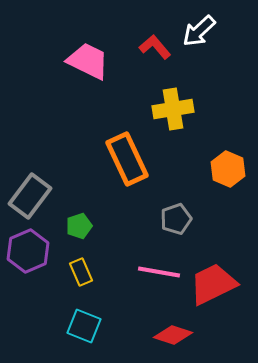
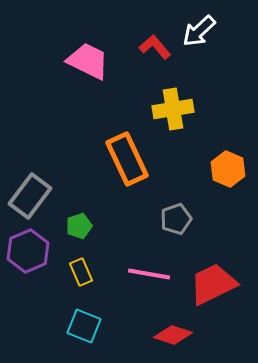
pink line: moved 10 px left, 2 px down
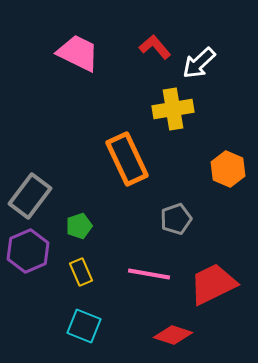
white arrow: moved 32 px down
pink trapezoid: moved 10 px left, 8 px up
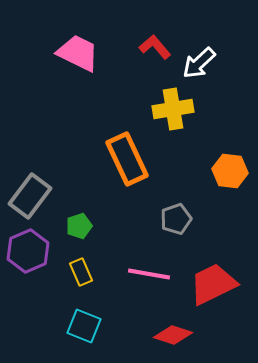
orange hexagon: moved 2 px right, 2 px down; rotated 16 degrees counterclockwise
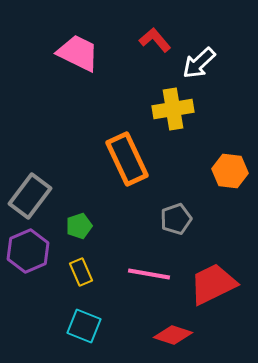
red L-shape: moved 7 px up
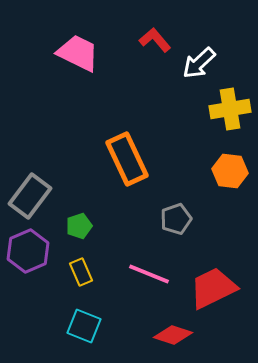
yellow cross: moved 57 px right
pink line: rotated 12 degrees clockwise
red trapezoid: moved 4 px down
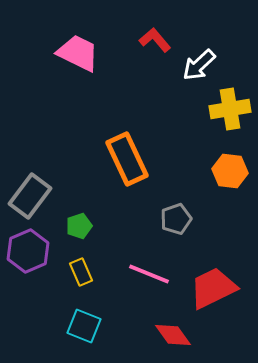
white arrow: moved 2 px down
red diamond: rotated 36 degrees clockwise
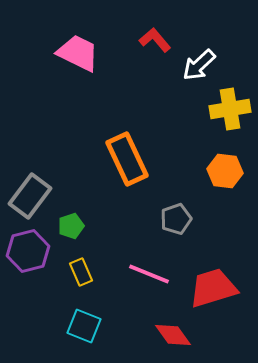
orange hexagon: moved 5 px left
green pentagon: moved 8 px left
purple hexagon: rotated 9 degrees clockwise
red trapezoid: rotated 9 degrees clockwise
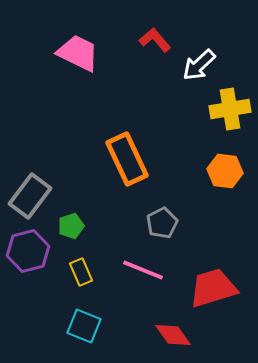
gray pentagon: moved 14 px left, 4 px down; rotated 8 degrees counterclockwise
pink line: moved 6 px left, 4 px up
